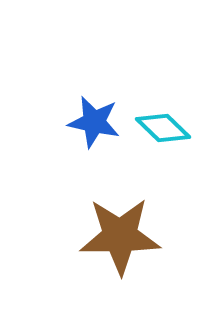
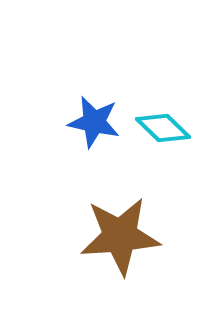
brown star: rotated 4 degrees counterclockwise
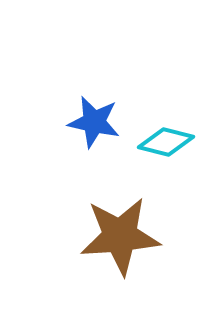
cyan diamond: moved 3 px right, 14 px down; rotated 30 degrees counterclockwise
